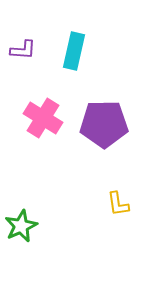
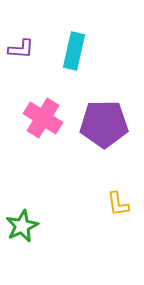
purple L-shape: moved 2 px left, 1 px up
green star: moved 1 px right
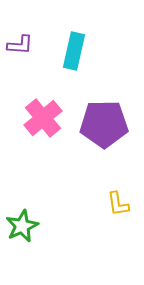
purple L-shape: moved 1 px left, 4 px up
pink cross: rotated 18 degrees clockwise
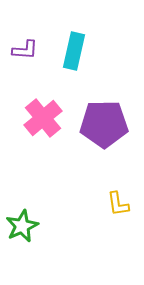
purple L-shape: moved 5 px right, 5 px down
